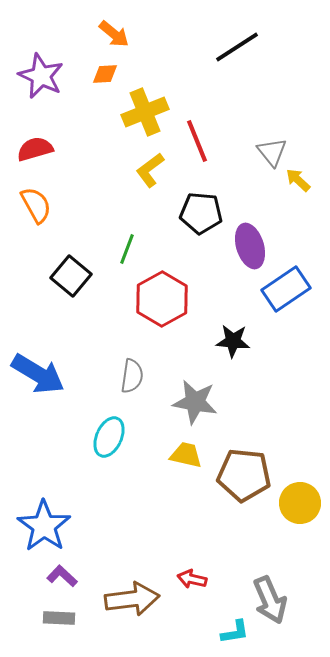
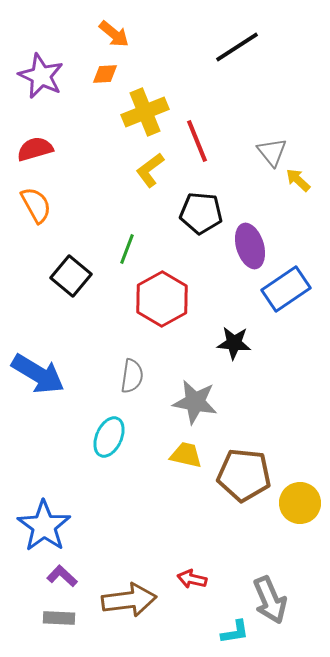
black star: moved 1 px right, 2 px down
brown arrow: moved 3 px left, 1 px down
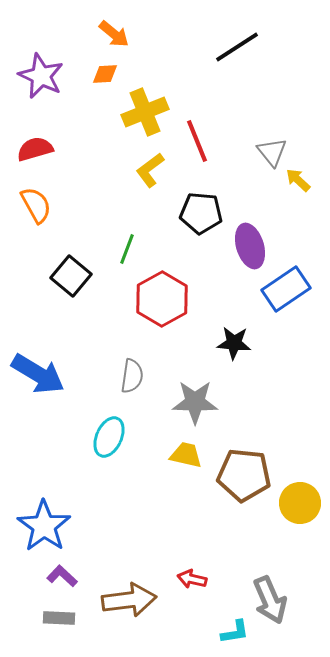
gray star: rotated 9 degrees counterclockwise
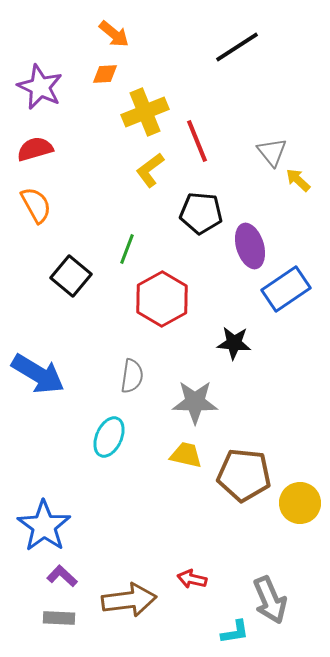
purple star: moved 1 px left, 11 px down
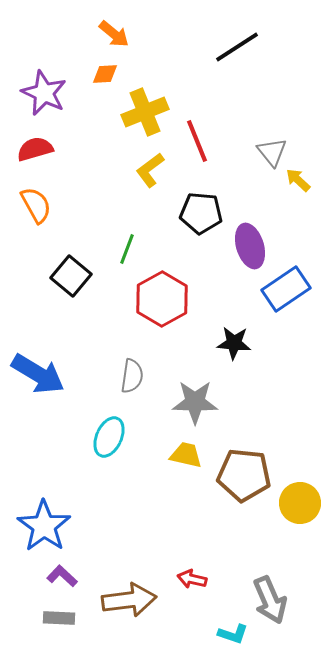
purple star: moved 4 px right, 6 px down
cyan L-shape: moved 2 px left, 2 px down; rotated 28 degrees clockwise
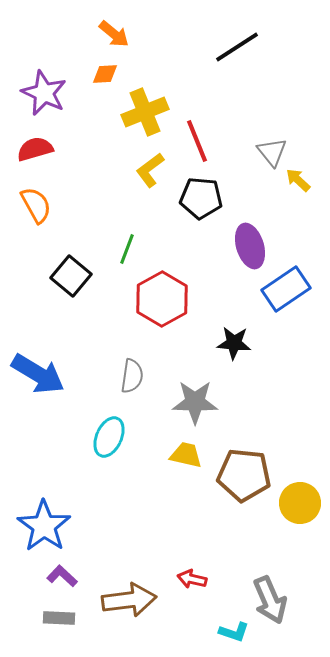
black pentagon: moved 15 px up
cyan L-shape: moved 1 px right, 2 px up
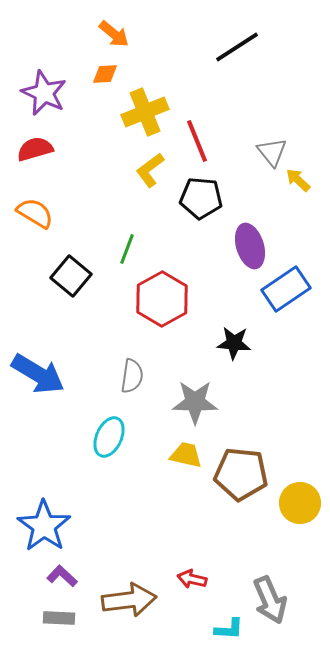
orange semicircle: moved 1 px left, 8 px down; rotated 30 degrees counterclockwise
brown pentagon: moved 3 px left, 1 px up
cyan L-shape: moved 5 px left, 3 px up; rotated 16 degrees counterclockwise
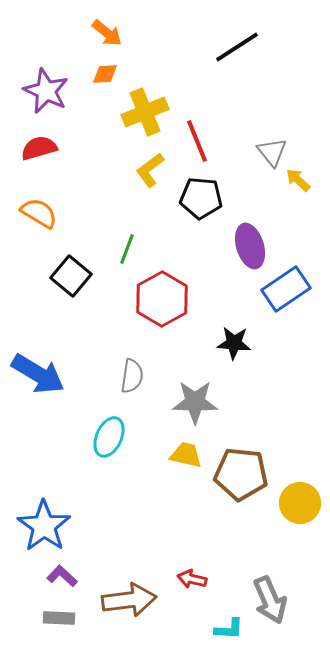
orange arrow: moved 7 px left, 1 px up
purple star: moved 2 px right, 2 px up
red semicircle: moved 4 px right, 1 px up
orange semicircle: moved 4 px right
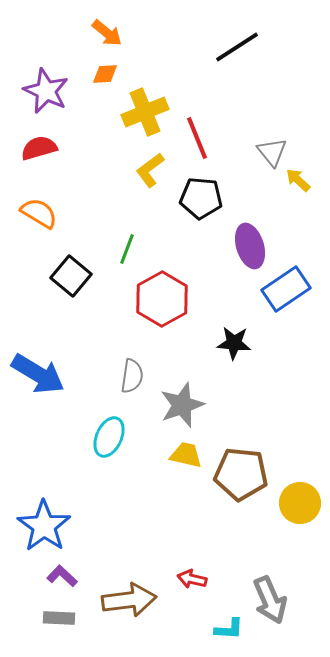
red line: moved 3 px up
gray star: moved 13 px left, 3 px down; rotated 21 degrees counterclockwise
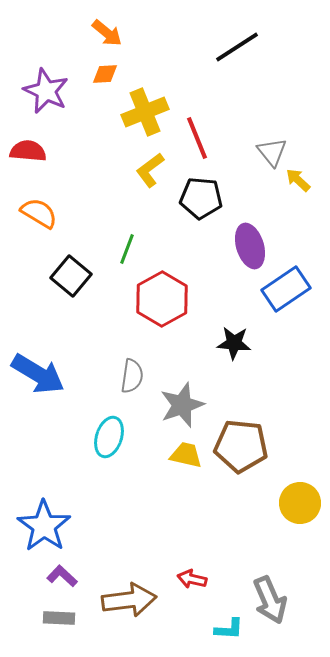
red semicircle: moved 11 px left, 3 px down; rotated 21 degrees clockwise
cyan ellipse: rotated 6 degrees counterclockwise
brown pentagon: moved 28 px up
